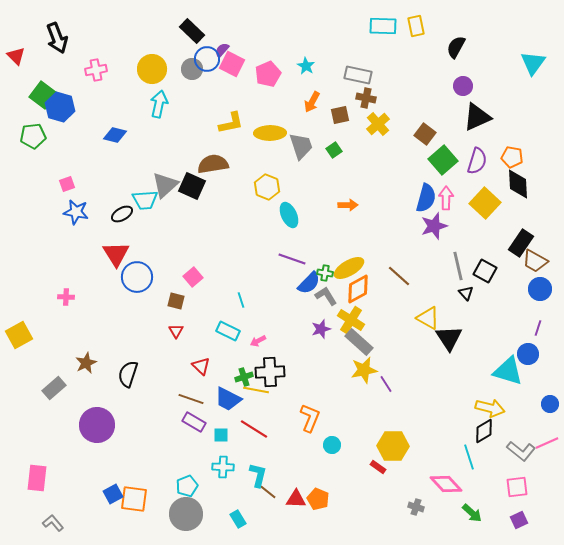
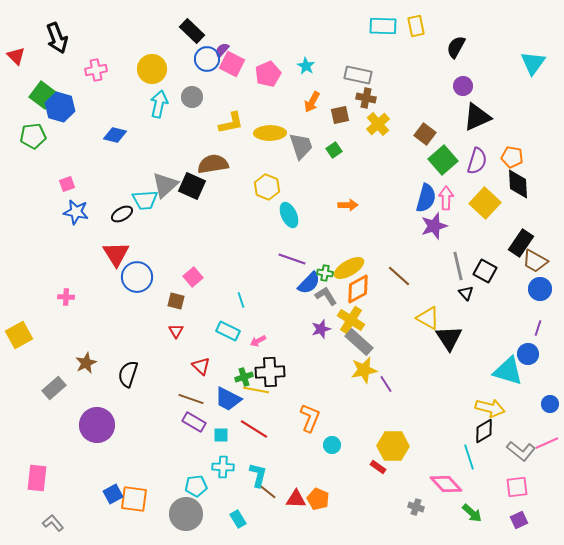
gray circle at (192, 69): moved 28 px down
cyan pentagon at (187, 486): moved 9 px right; rotated 15 degrees clockwise
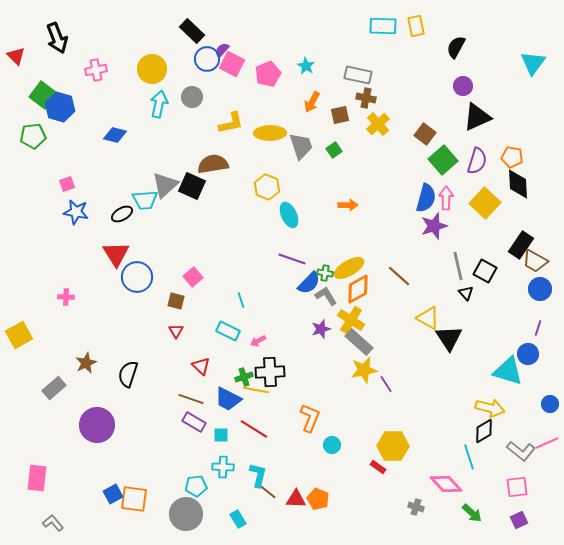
black rectangle at (521, 243): moved 2 px down
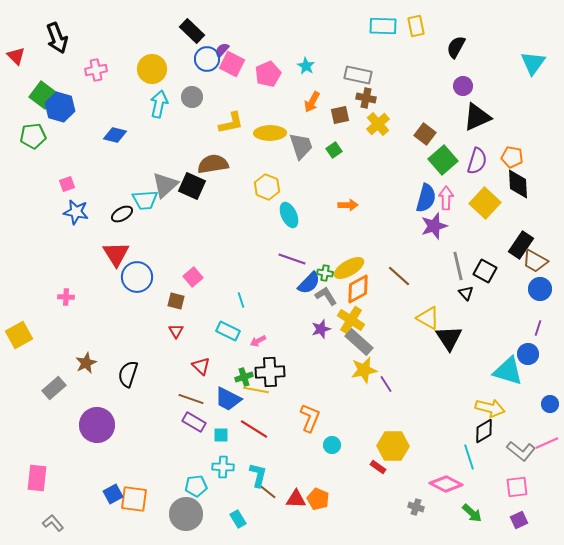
pink diamond at (446, 484): rotated 20 degrees counterclockwise
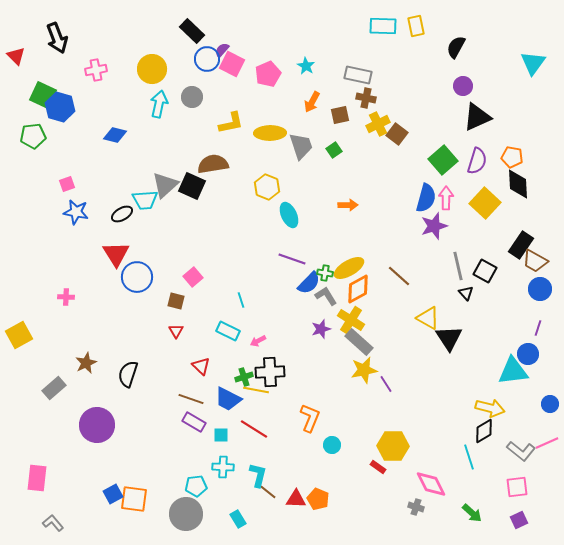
green square at (43, 95): rotated 12 degrees counterclockwise
yellow cross at (378, 124): rotated 15 degrees clockwise
brown square at (425, 134): moved 28 px left
cyan triangle at (508, 371): moved 5 px right; rotated 24 degrees counterclockwise
pink diamond at (446, 484): moved 15 px left; rotated 36 degrees clockwise
